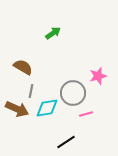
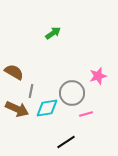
brown semicircle: moved 9 px left, 5 px down
gray circle: moved 1 px left
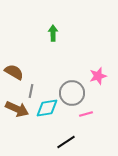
green arrow: rotated 56 degrees counterclockwise
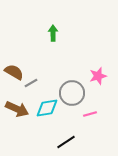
gray line: moved 8 px up; rotated 48 degrees clockwise
pink line: moved 4 px right
